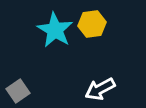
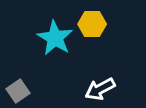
yellow hexagon: rotated 8 degrees clockwise
cyan star: moved 8 px down
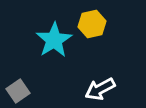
yellow hexagon: rotated 12 degrees counterclockwise
cyan star: moved 1 px left, 2 px down; rotated 9 degrees clockwise
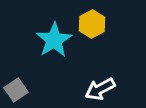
yellow hexagon: rotated 16 degrees counterclockwise
gray square: moved 2 px left, 1 px up
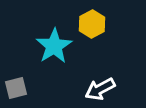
cyan star: moved 6 px down
gray square: moved 2 px up; rotated 20 degrees clockwise
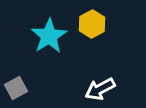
cyan star: moved 5 px left, 10 px up
gray square: rotated 15 degrees counterclockwise
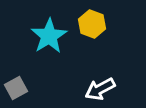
yellow hexagon: rotated 12 degrees counterclockwise
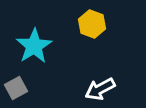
cyan star: moved 15 px left, 10 px down
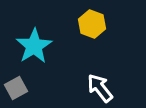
white arrow: moved 1 px up; rotated 80 degrees clockwise
